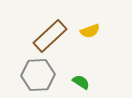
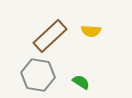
yellow semicircle: moved 1 px right; rotated 24 degrees clockwise
gray hexagon: rotated 12 degrees clockwise
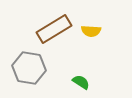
brown rectangle: moved 4 px right, 7 px up; rotated 12 degrees clockwise
gray hexagon: moved 9 px left, 7 px up
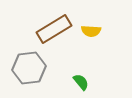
gray hexagon: rotated 16 degrees counterclockwise
green semicircle: rotated 18 degrees clockwise
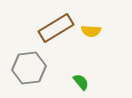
brown rectangle: moved 2 px right, 1 px up
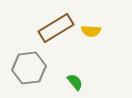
green semicircle: moved 6 px left
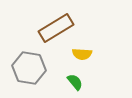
yellow semicircle: moved 9 px left, 23 px down
gray hexagon: rotated 16 degrees clockwise
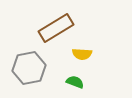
gray hexagon: rotated 20 degrees counterclockwise
green semicircle: rotated 30 degrees counterclockwise
